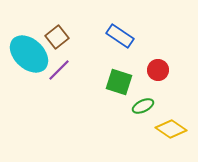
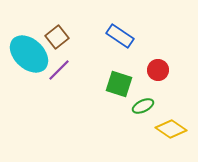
green square: moved 2 px down
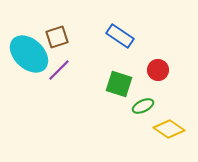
brown square: rotated 20 degrees clockwise
yellow diamond: moved 2 px left
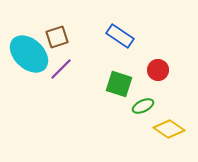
purple line: moved 2 px right, 1 px up
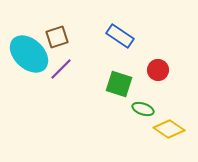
green ellipse: moved 3 px down; rotated 45 degrees clockwise
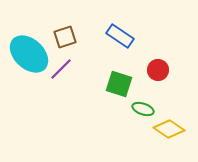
brown square: moved 8 px right
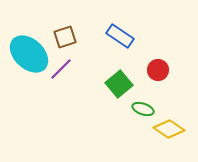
green square: rotated 32 degrees clockwise
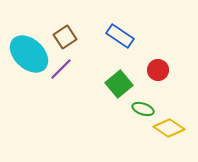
brown square: rotated 15 degrees counterclockwise
yellow diamond: moved 1 px up
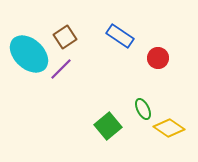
red circle: moved 12 px up
green square: moved 11 px left, 42 px down
green ellipse: rotated 45 degrees clockwise
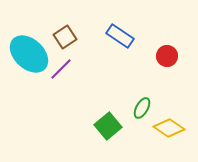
red circle: moved 9 px right, 2 px up
green ellipse: moved 1 px left, 1 px up; rotated 55 degrees clockwise
